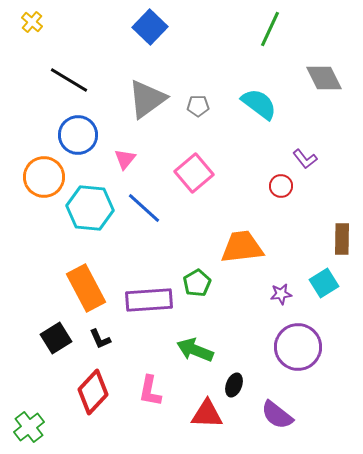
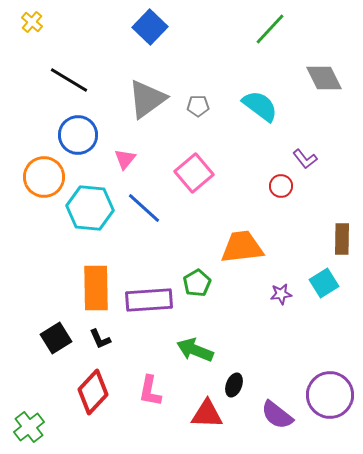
green line: rotated 18 degrees clockwise
cyan semicircle: moved 1 px right, 2 px down
orange rectangle: moved 10 px right; rotated 27 degrees clockwise
purple circle: moved 32 px right, 48 px down
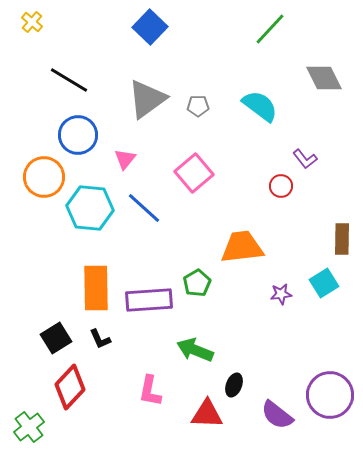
red diamond: moved 23 px left, 5 px up
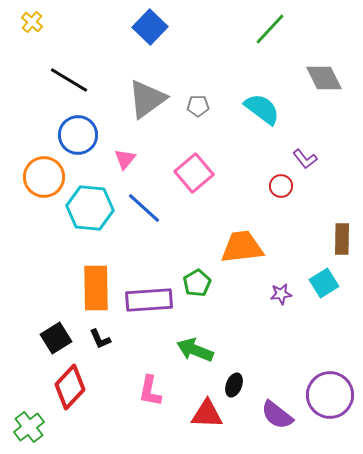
cyan semicircle: moved 2 px right, 3 px down
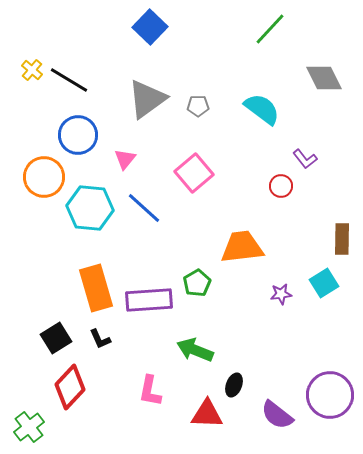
yellow cross: moved 48 px down
orange rectangle: rotated 15 degrees counterclockwise
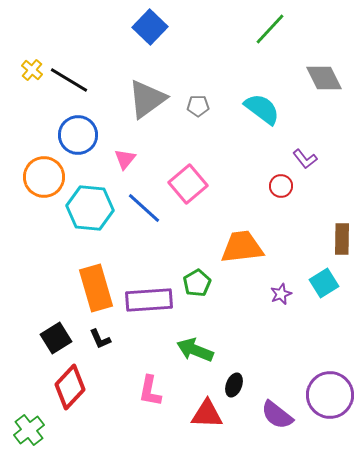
pink square: moved 6 px left, 11 px down
purple star: rotated 15 degrees counterclockwise
green cross: moved 3 px down
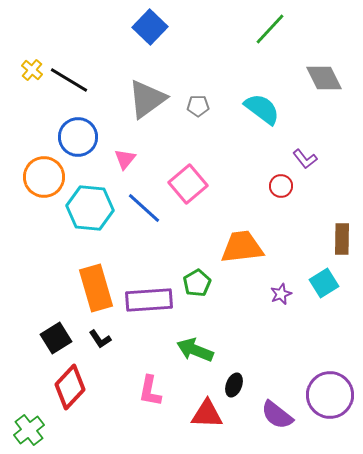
blue circle: moved 2 px down
black L-shape: rotated 10 degrees counterclockwise
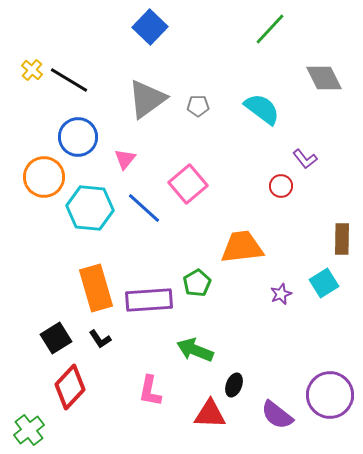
red triangle: moved 3 px right
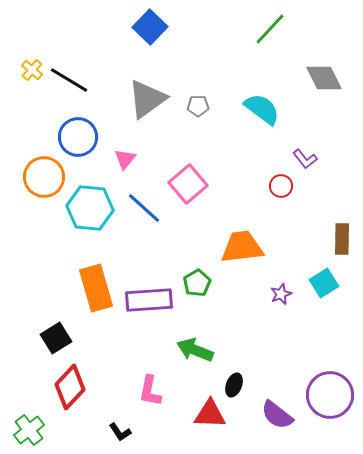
black L-shape: moved 20 px right, 93 px down
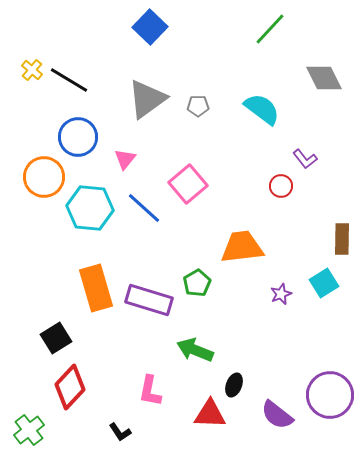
purple rectangle: rotated 21 degrees clockwise
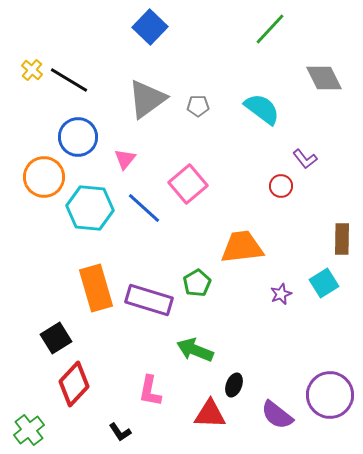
red diamond: moved 4 px right, 3 px up
